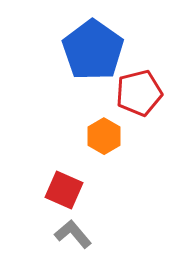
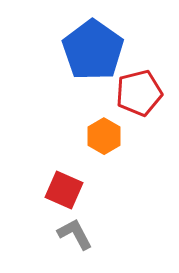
gray L-shape: moved 2 px right; rotated 12 degrees clockwise
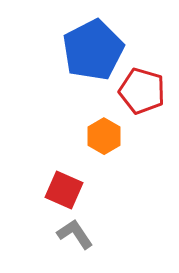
blue pentagon: rotated 10 degrees clockwise
red pentagon: moved 3 px right, 2 px up; rotated 30 degrees clockwise
gray L-shape: rotated 6 degrees counterclockwise
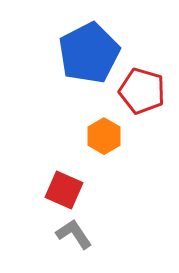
blue pentagon: moved 4 px left, 3 px down
gray L-shape: moved 1 px left
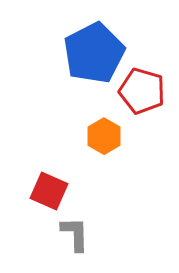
blue pentagon: moved 5 px right
red square: moved 15 px left, 1 px down
gray L-shape: moved 1 px right; rotated 33 degrees clockwise
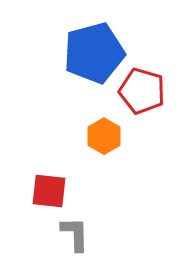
blue pentagon: rotated 12 degrees clockwise
red square: rotated 18 degrees counterclockwise
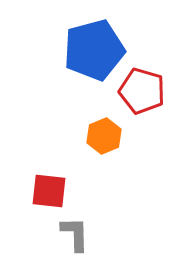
blue pentagon: moved 3 px up
orange hexagon: rotated 8 degrees clockwise
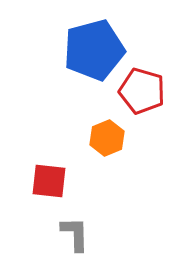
orange hexagon: moved 3 px right, 2 px down
red square: moved 10 px up
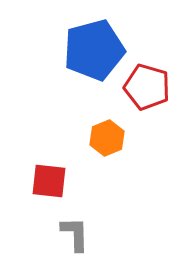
red pentagon: moved 5 px right, 4 px up
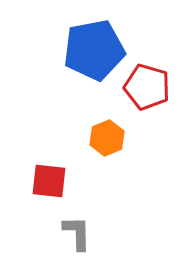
blue pentagon: rotated 4 degrees clockwise
gray L-shape: moved 2 px right, 1 px up
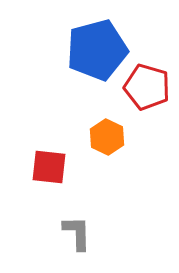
blue pentagon: moved 3 px right; rotated 4 degrees counterclockwise
orange hexagon: moved 1 px up; rotated 12 degrees counterclockwise
red square: moved 14 px up
